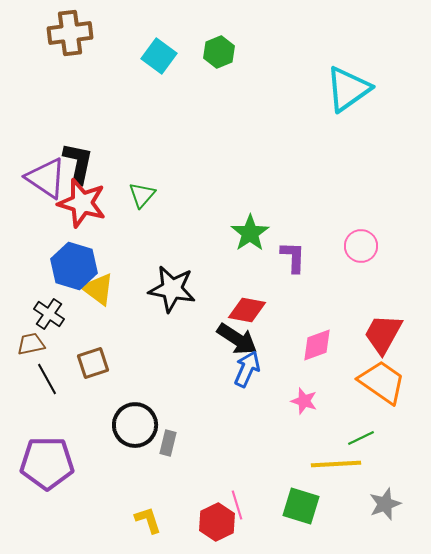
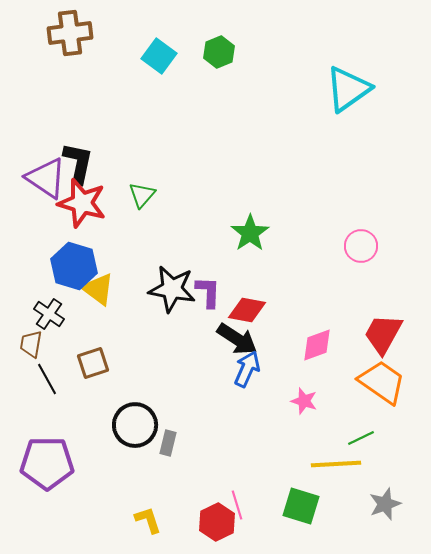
purple L-shape: moved 85 px left, 35 px down
brown trapezoid: rotated 68 degrees counterclockwise
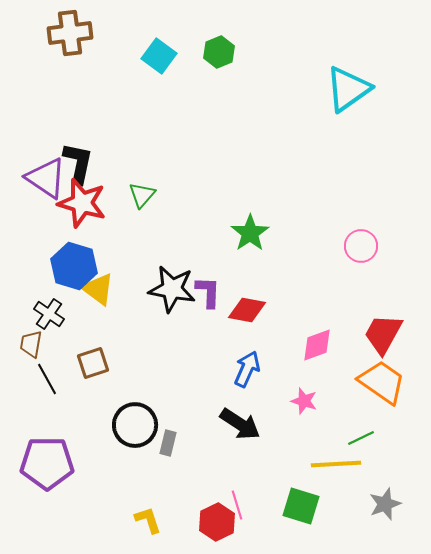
black arrow: moved 3 px right, 85 px down
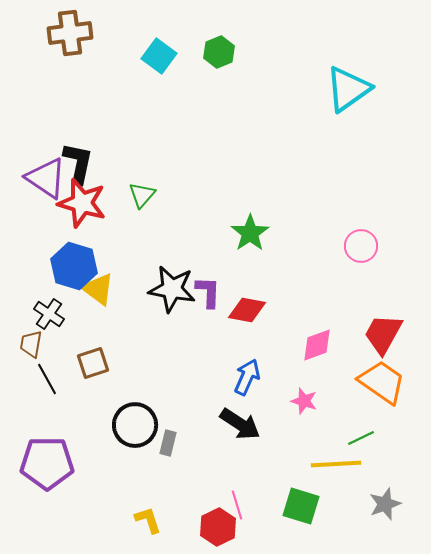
blue arrow: moved 8 px down
red hexagon: moved 1 px right, 5 px down
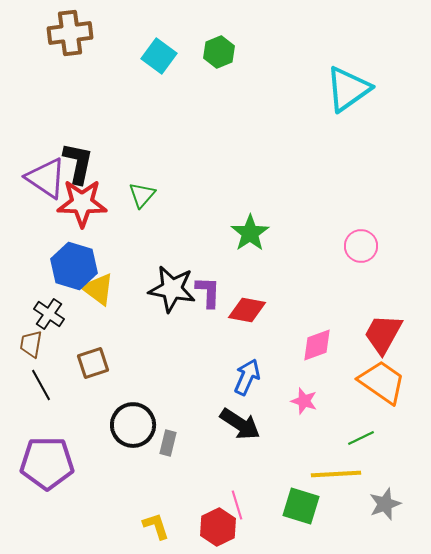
red star: rotated 15 degrees counterclockwise
black line: moved 6 px left, 6 px down
black circle: moved 2 px left
yellow line: moved 10 px down
yellow L-shape: moved 8 px right, 6 px down
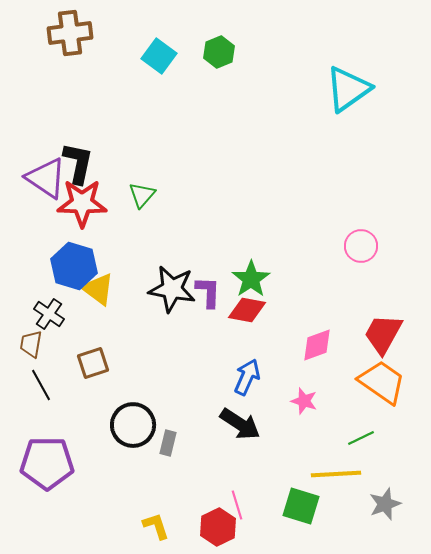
green star: moved 1 px right, 46 px down
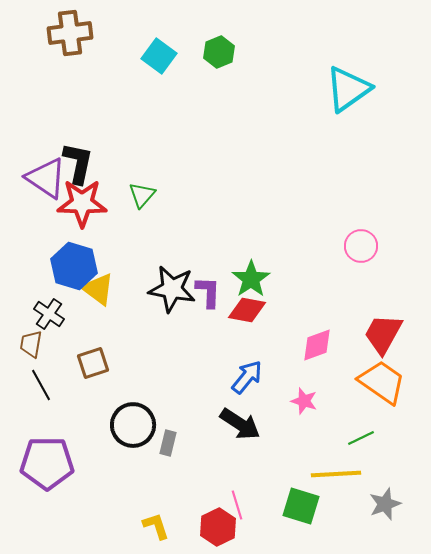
blue arrow: rotated 15 degrees clockwise
